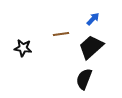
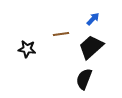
black star: moved 4 px right, 1 px down
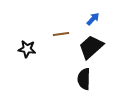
black semicircle: rotated 20 degrees counterclockwise
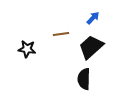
blue arrow: moved 1 px up
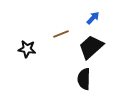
brown line: rotated 14 degrees counterclockwise
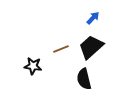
brown line: moved 15 px down
black star: moved 6 px right, 17 px down
black semicircle: rotated 15 degrees counterclockwise
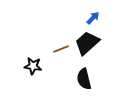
black trapezoid: moved 4 px left, 4 px up
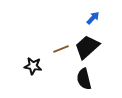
black trapezoid: moved 4 px down
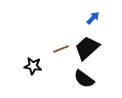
black trapezoid: moved 1 px down
black semicircle: rotated 40 degrees counterclockwise
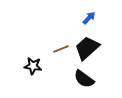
blue arrow: moved 4 px left
